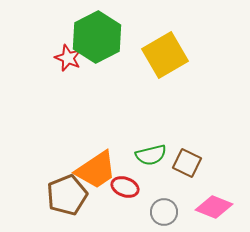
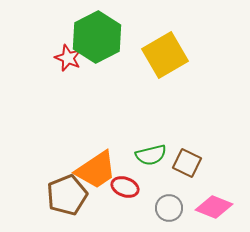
gray circle: moved 5 px right, 4 px up
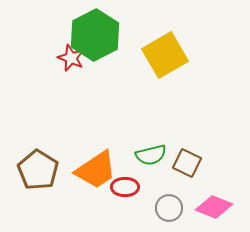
green hexagon: moved 2 px left, 2 px up
red star: moved 3 px right
red ellipse: rotated 20 degrees counterclockwise
brown pentagon: moved 29 px left, 25 px up; rotated 18 degrees counterclockwise
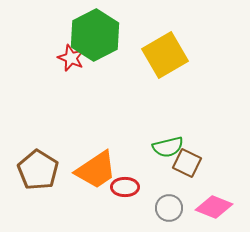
green semicircle: moved 17 px right, 8 px up
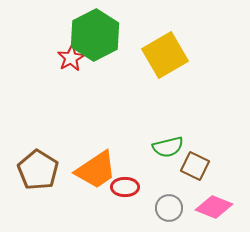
red star: rotated 20 degrees clockwise
brown square: moved 8 px right, 3 px down
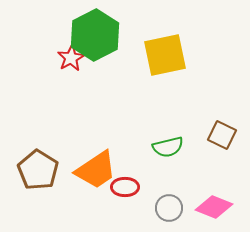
yellow square: rotated 18 degrees clockwise
brown square: moved 27 px right, 31 px up
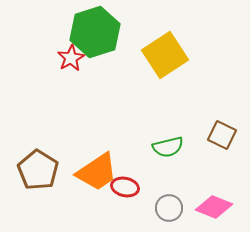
green hexagon: moved 3 px up; rotated 9 degrees clockwise
yellow square: rotated 21 degrees counterclockwise
orange trapezoid: moved 1 px right, 2 px down
red ellipse: rotated 12 degrees clockwise
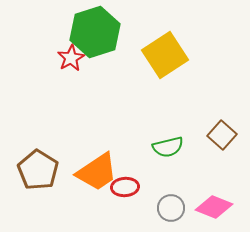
brown square: rotated 16 degrees clockwise
red ellipse: rotated 16 degrees counterclockwise
gray circle: moved 2 px right
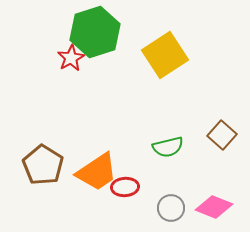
brown pentagon: moved 5 px right, 5 px up
